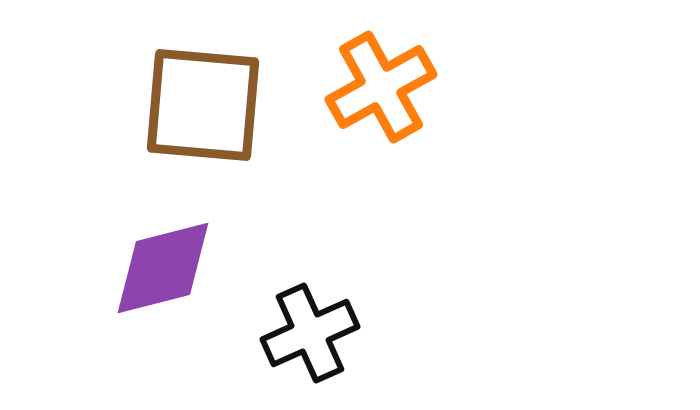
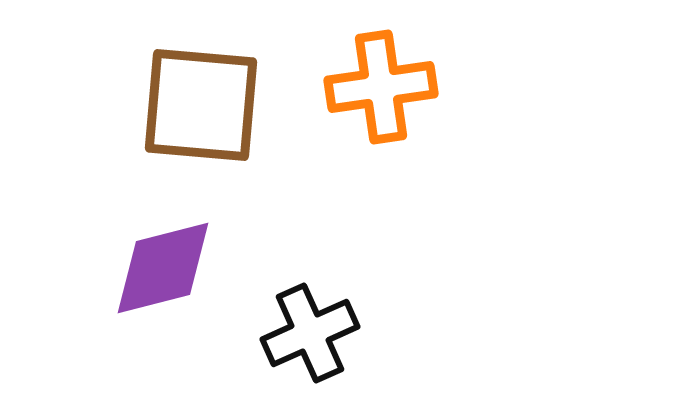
orange cross: rotated 21 degrees clockwise
brown square: moved 2 px left
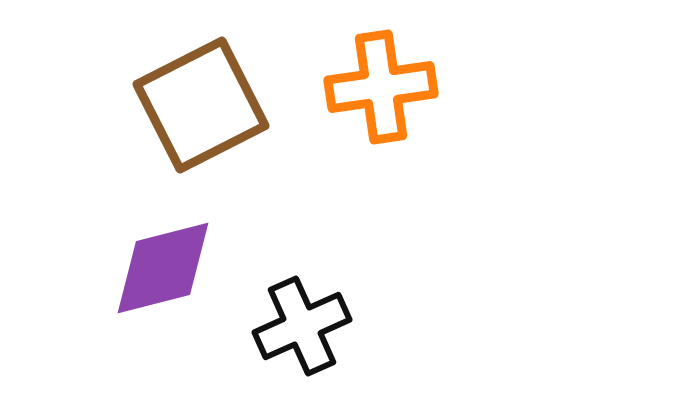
brown square: rotated 32 degrees counterclockwise
black cross: moved 8 px left, 7 px up
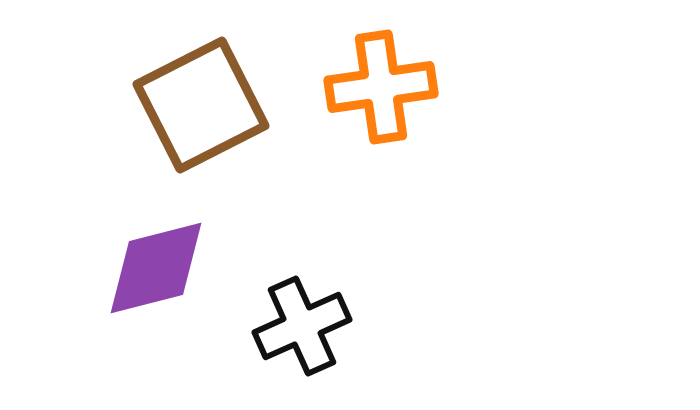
purple diamond: moved 7 px left
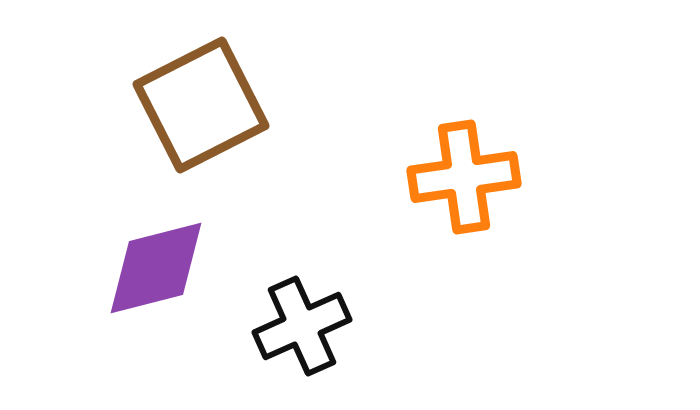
orange cross: moved 83 px right, 90 px down
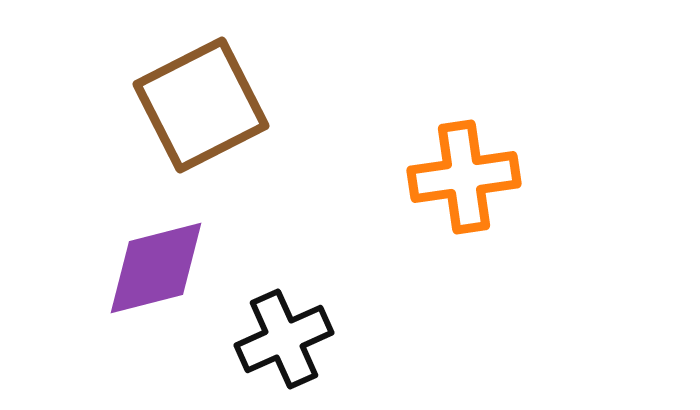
black cross: moved 18 px left, 13 px down
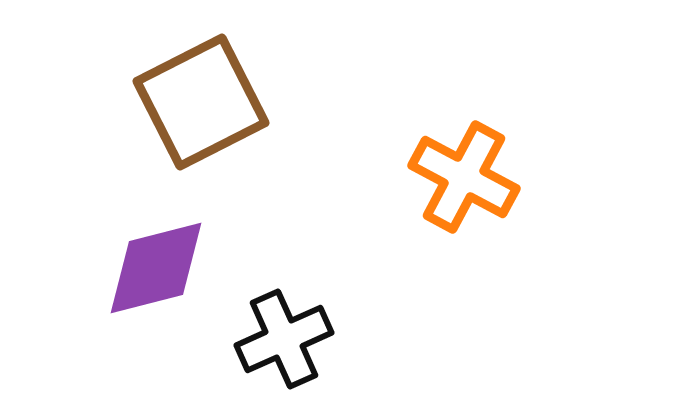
brown square: moved 3 px up
orange cross: rotated 36 degrees clockwise
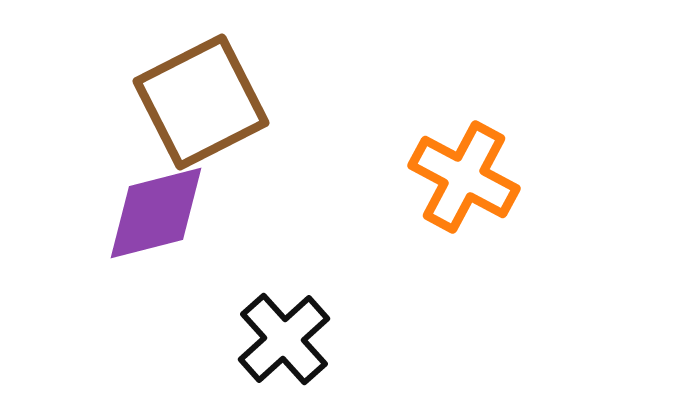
purple diamond: moved 55 px up
black cross: rotated 18 degrees counterclockwise
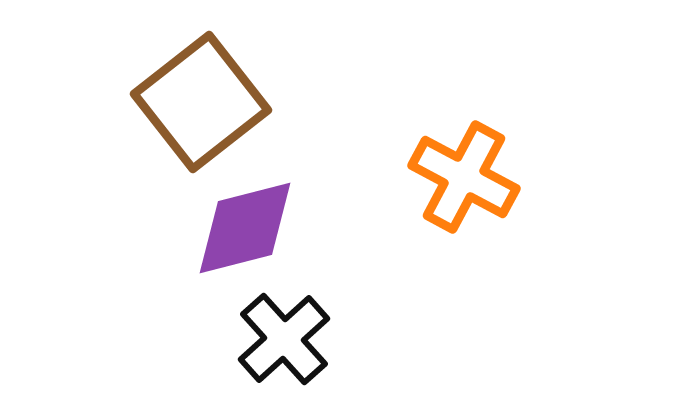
brown square: rotated 11 degrees counterclockwise
purple diamond: moved 89 px right, 15 px down
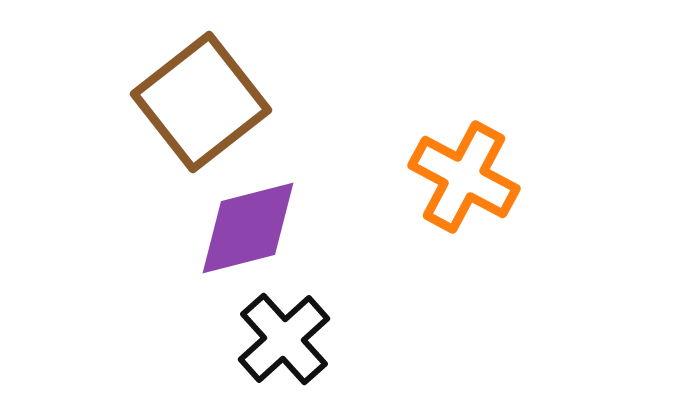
purple diamond: moved 3 px right
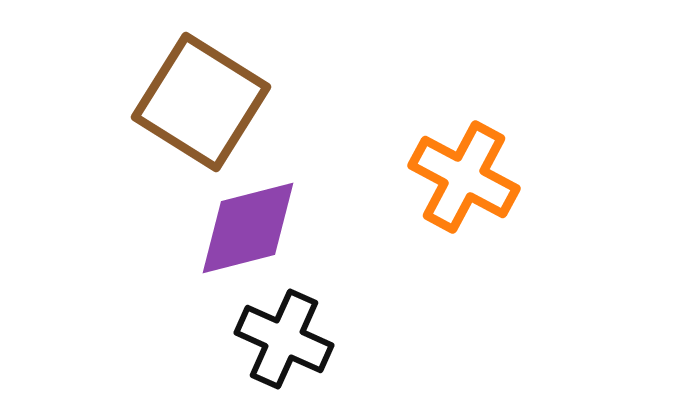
brown square: rotated 20 degrees counterclockwise
black cross: rotated 24 degrees counterclockwise
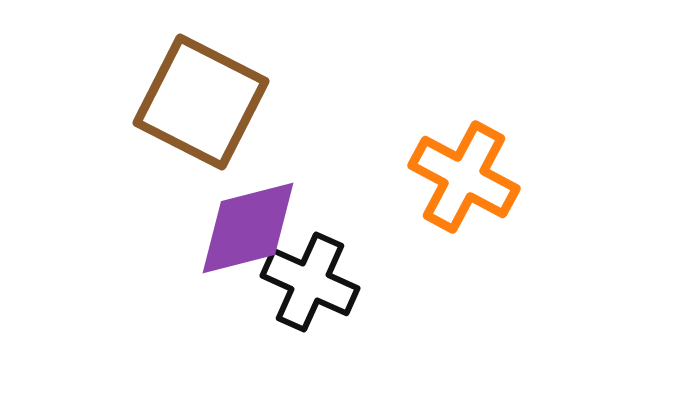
brown square: rotated 5 degrees counterclockwise
black cross: moved 26 px right, 57 px up
